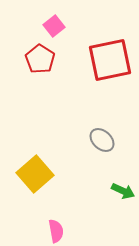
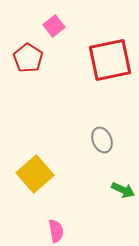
red pentagon: moved 12 px left, 1 px up
gray ellipse: rotated 25 degrees clockwise
green arrow: moved 1 px up
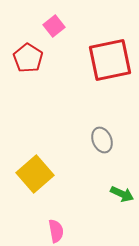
green arrow: moved 1 px left, 4 px down
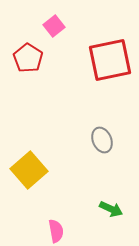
yellow square: moved 6 px left, 4 px up
green arrow: moved 11 px left, 15 px down
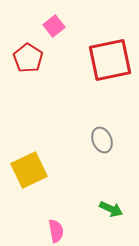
yellow square: rotated 15 degrees clockwise
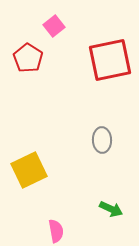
gray ellipse: rotated 20 degrees clockwise
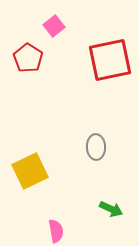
gray ellipse: moved 6 px left, 7 px down
yellow square: moved 1 px right, 1 px down
